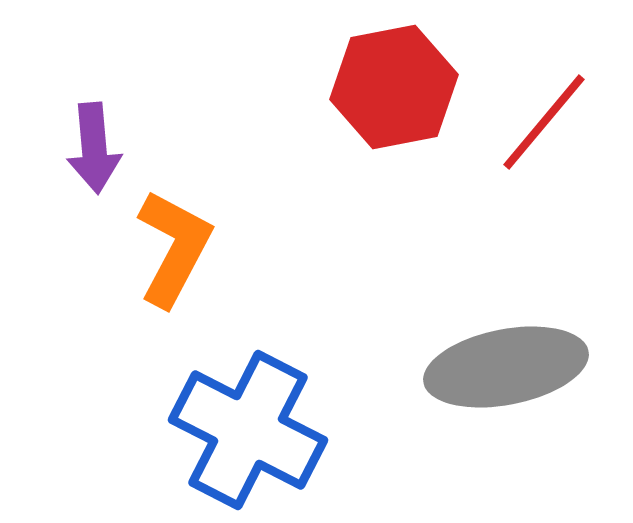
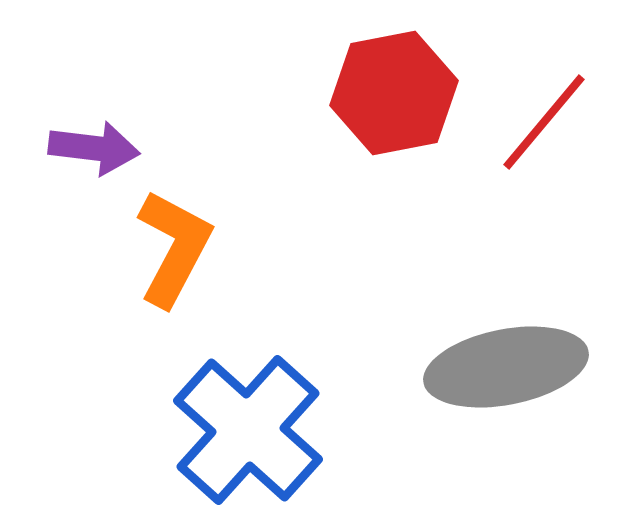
red hexagon: moved 6 px down
purple arrow: rotated 78 degrees counterclockwise
blue cross: rotated 15 degrees clockwise
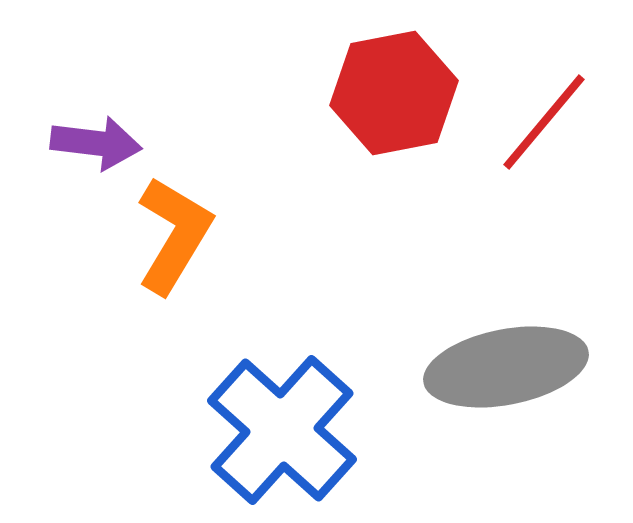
purple arrow: moved 2 px right, 5 px up
orange L-shape: moved 13 px up; rotated 3 degrees clockwise
blue cross: moved 34 px right
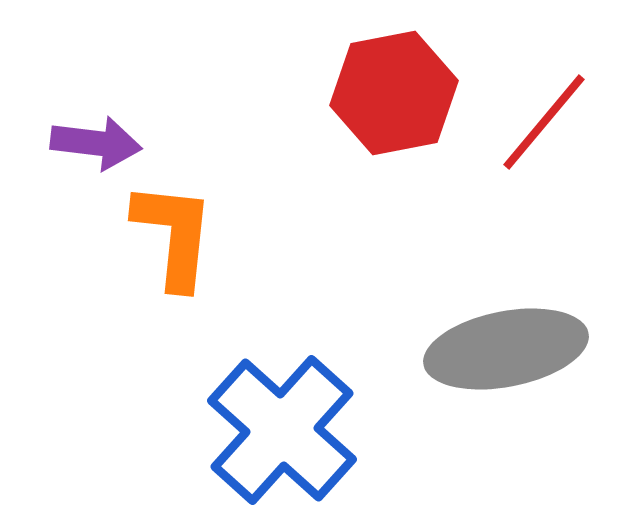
orange L-shape: rotated 25 degrees counterclockwise
gray ellipse: moved 18 px up
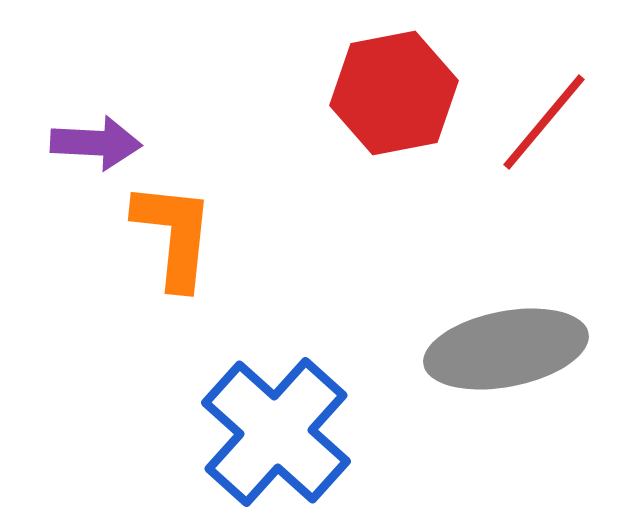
purple arrow: rotated 4 degrees counterclockwise
blue cross: moved 6 px left, 2 px down
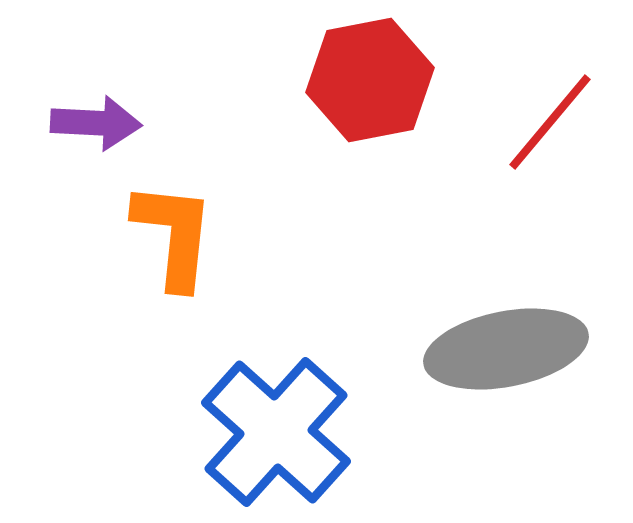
red hexagon: moved 24 px left, 13 px up
red line: moved 6 px right
purple arrow: moved 20 px up
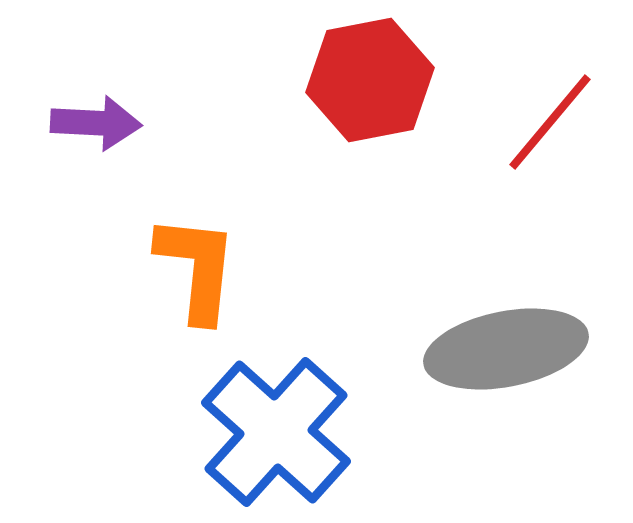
orange L-shape: moved 23 px right, 33 px down
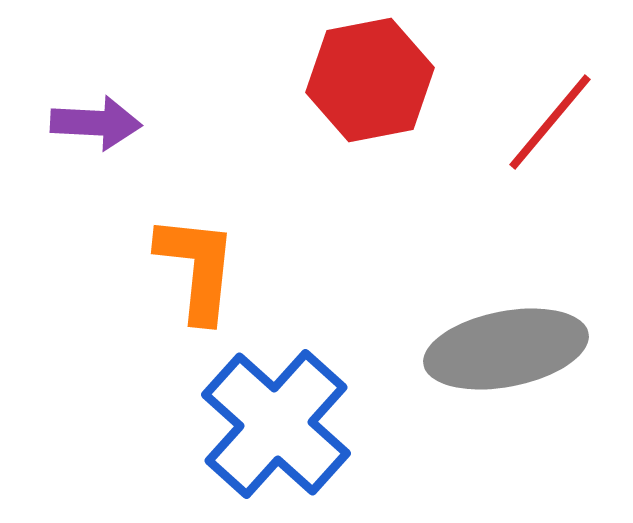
blue cross: moved 8 px up
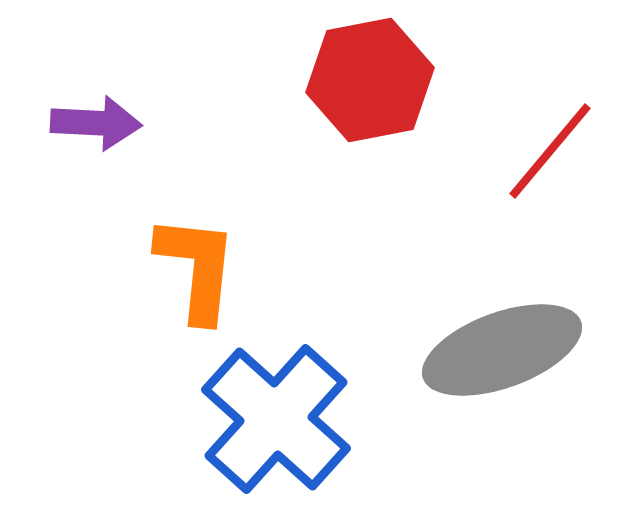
red line: moved 29 px down
gray ellipse: moved 4 px left, 1 px down; rotated 9 degrees counterclockwise
blue cross: moved 5 px up
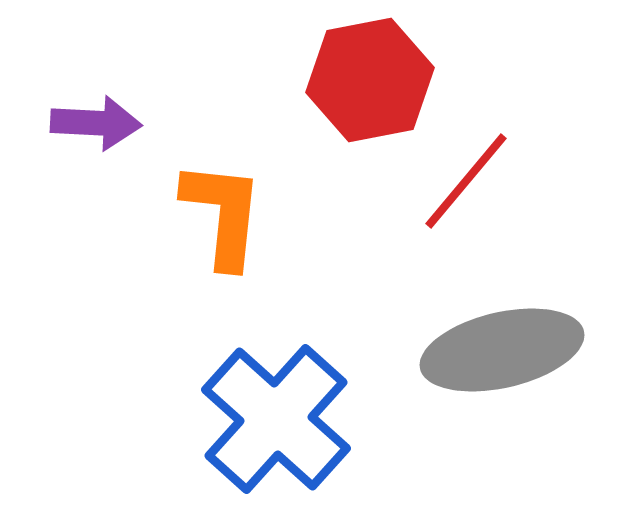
red line: moved 84 px left, 30 px down
orange L-shape: moved 26 px right, 54 px up
gray ellipse: rotated 7 degrees clockwise
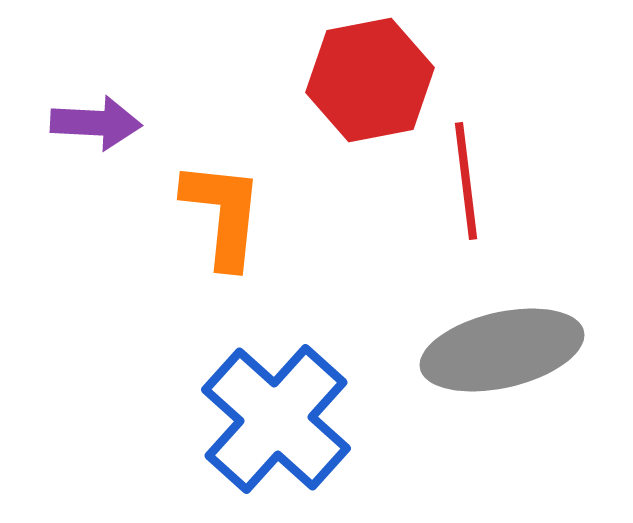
red line: rotated 47 degrees counterclockwise
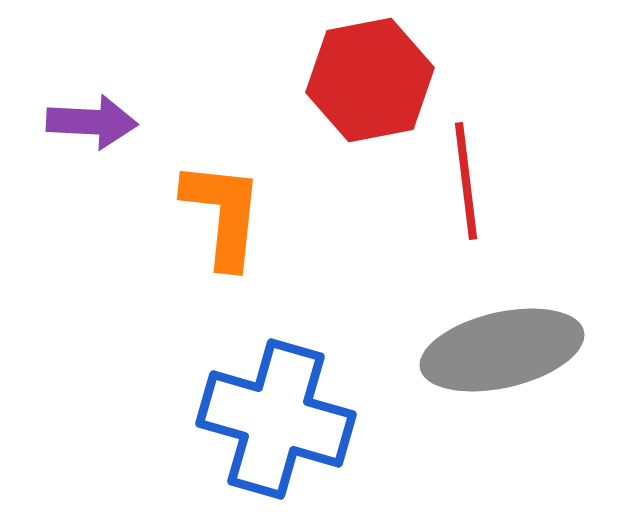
purple arrow: moved 4 px left, 1 px up
blue cross: rotated 26 degrees counterclockwise
